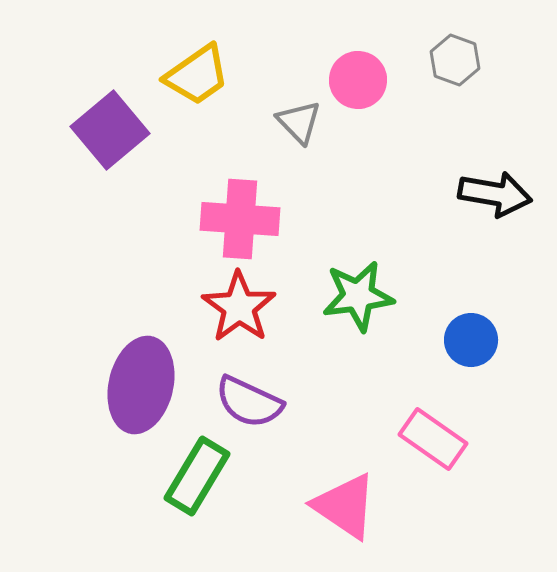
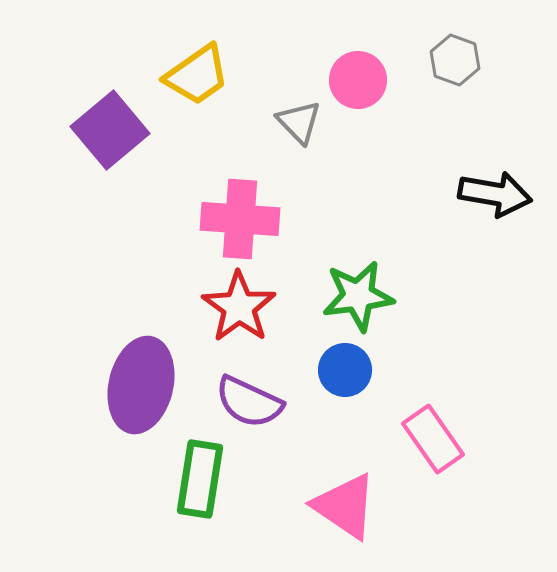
blue circle: moved 126 px left, 30 px down
pink rectangle: rotated 20 degrees clockwise
green rectangle: moved 3 px right, 3 px down; rotated 22 degrees counterclockwise
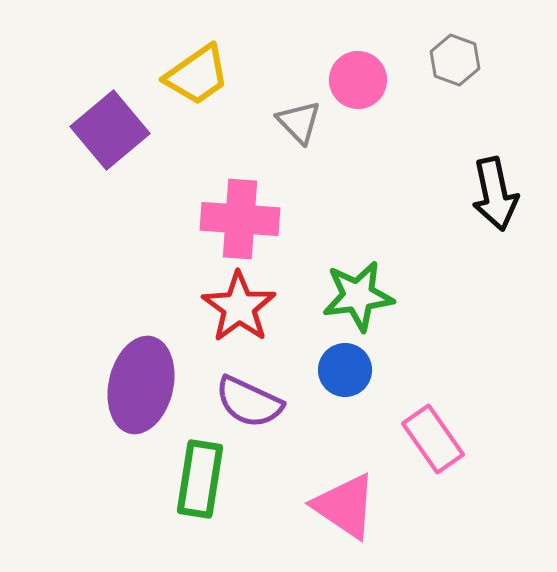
black arrow: rotated 68 degrees clockwise
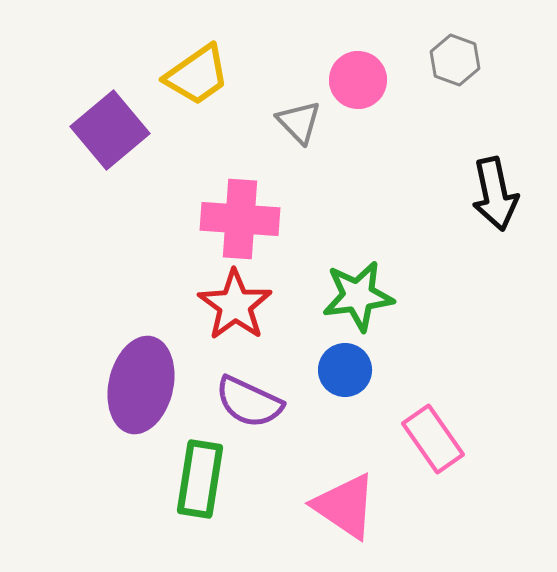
red star: moved 4 px left, 2 px up
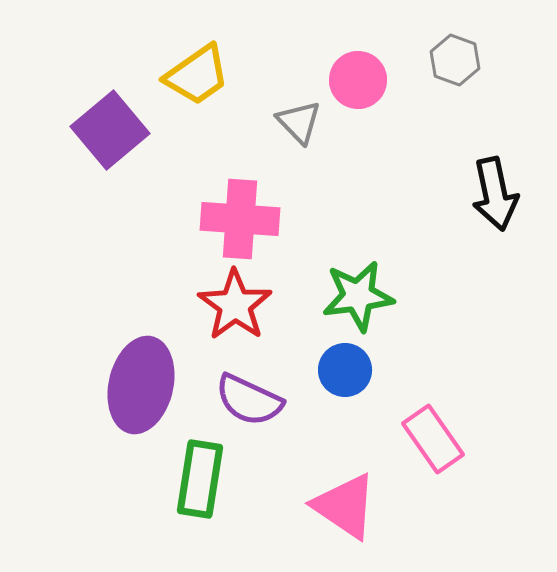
purple semicircle: moved 2 px up
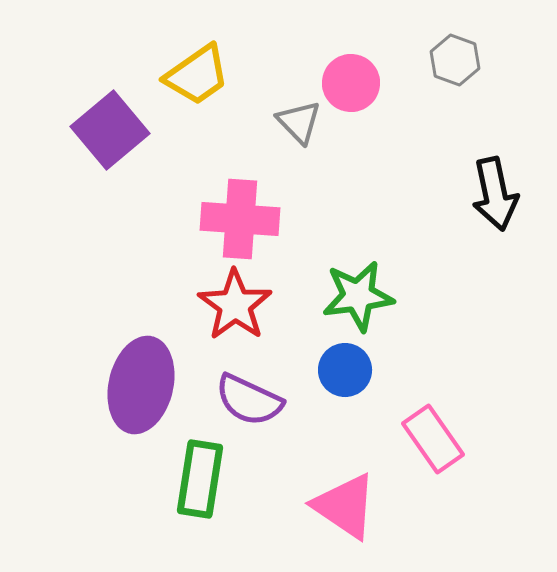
pink circle: moved 7 px left, 3 px down
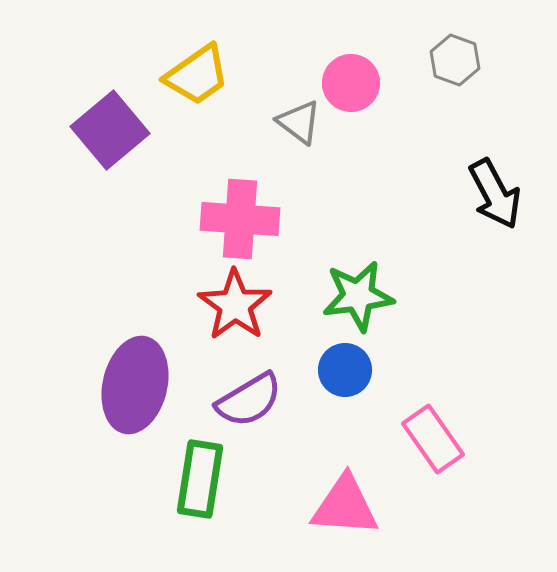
gray triangle: rotated 9 degrees counterclockwise
black arrow: rotated 16 degrees counterclockwise
purple ellipse: moved 6 px left
purple semicircle: rotated 56 degrees counterclockwise
pink triangle: rotated 30 degrees counterclockwise
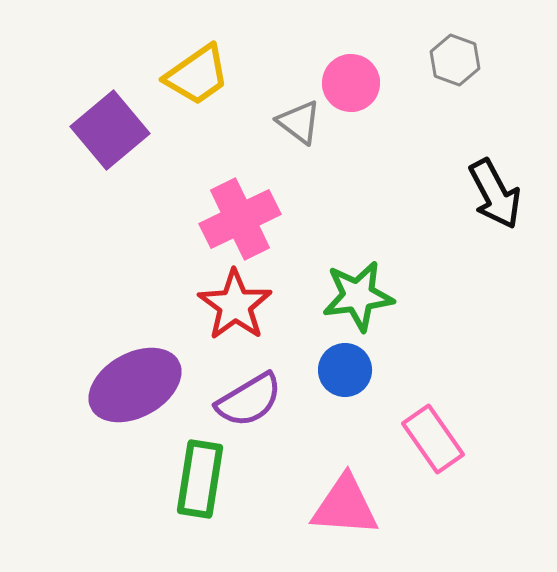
pink cross: rotated 30 degrees counterclockwise
purple ellipse: rotated 48 degrees clockwise
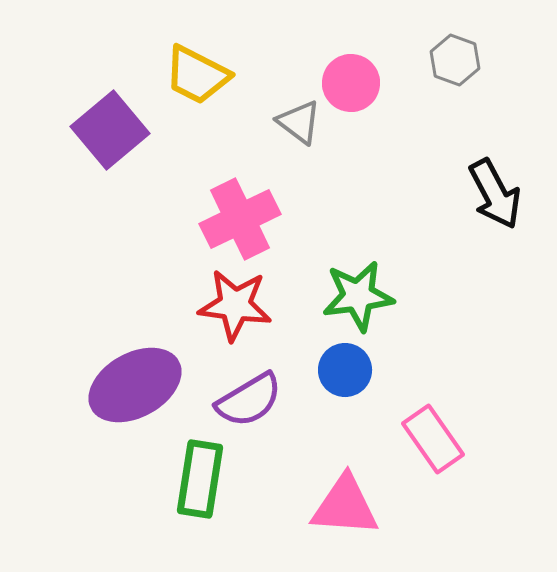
yellow trapezoid: rotated 62 degrees clockwise
red star: rotated 28 degrees counterclockwise
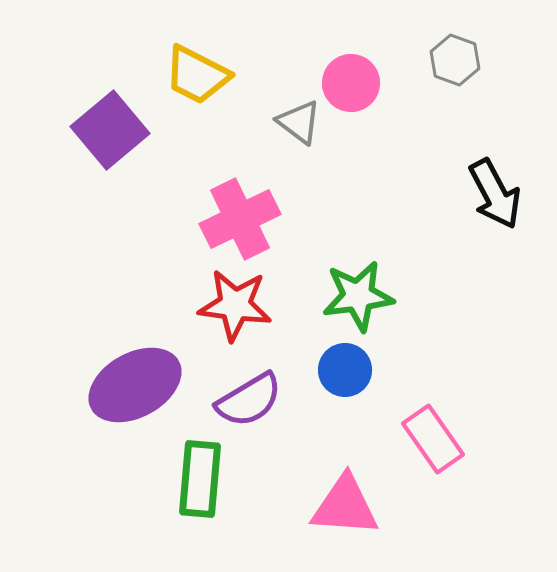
green rectangle: rotated 4 degrees counterclockwise
